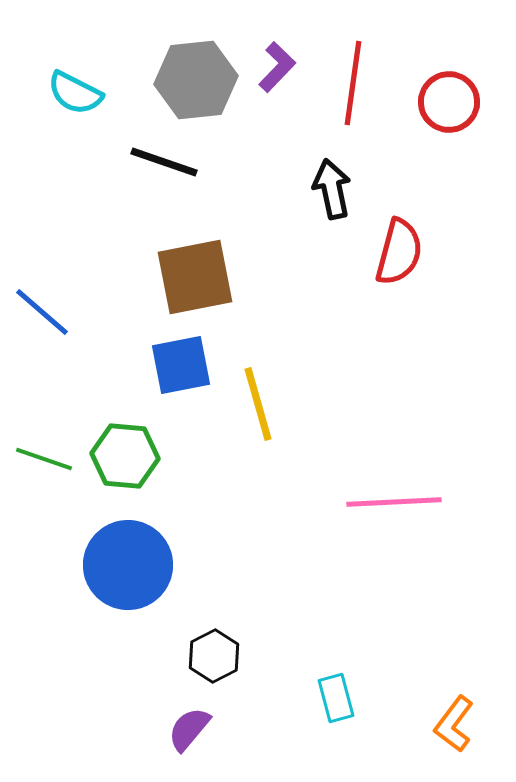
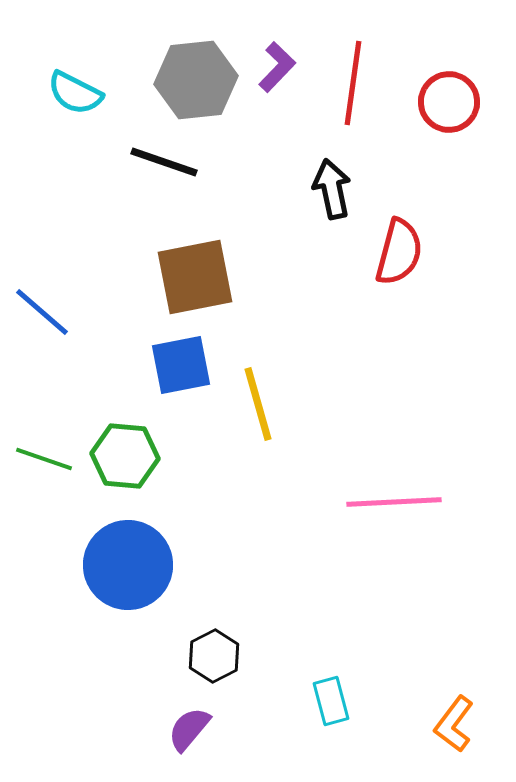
cyan rectangle: moved 5 px left, 3 px down
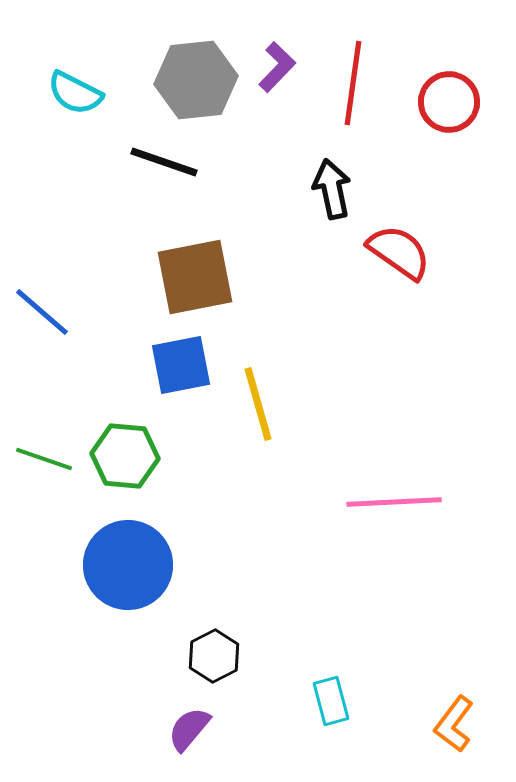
red semicircle: rotated 70 degrees counterclockwise
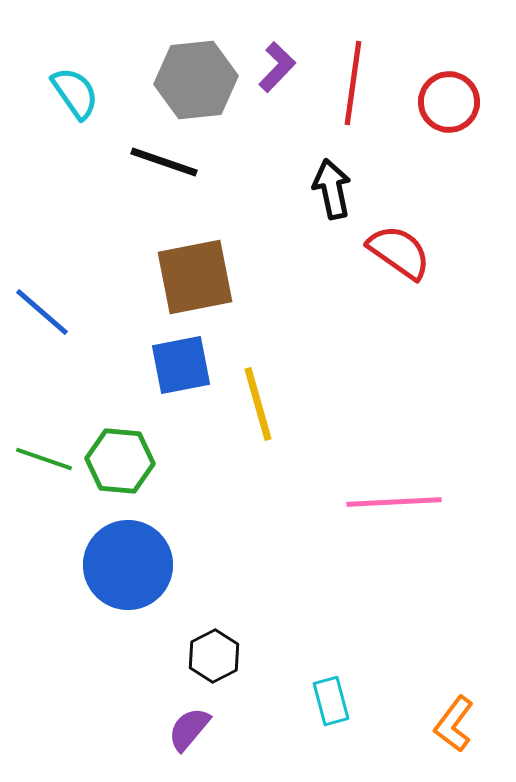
cyan semicircle: rotated 152 degrees counterclockwise
green hexagon: moved 5 px left, 5 px down
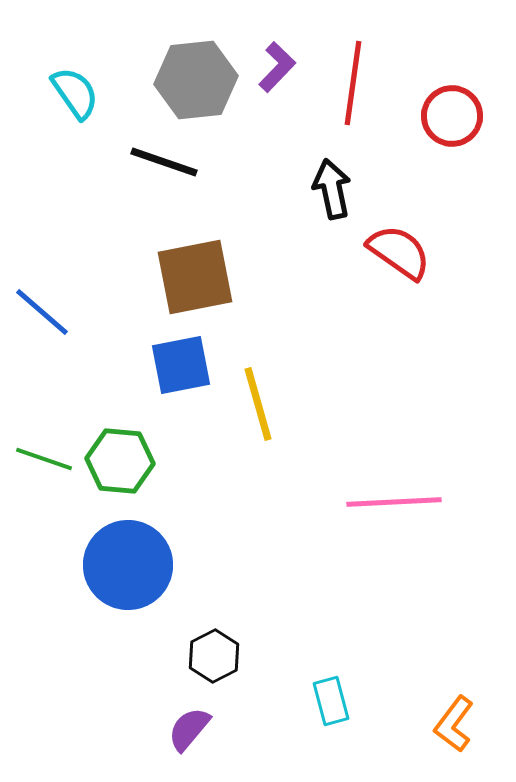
red circle: moved 3 px right, 14 px down
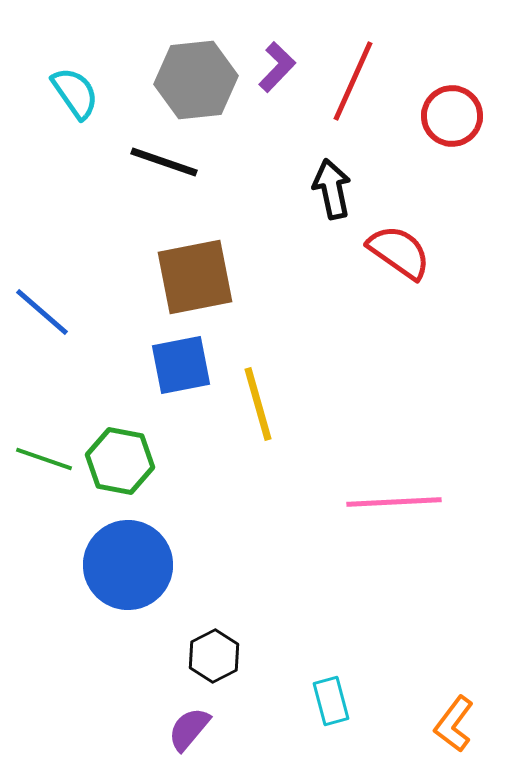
red line: moved 2 px up; rotated 16 degrees clockwise
green hexagon: rotated 6 degrees clockwise
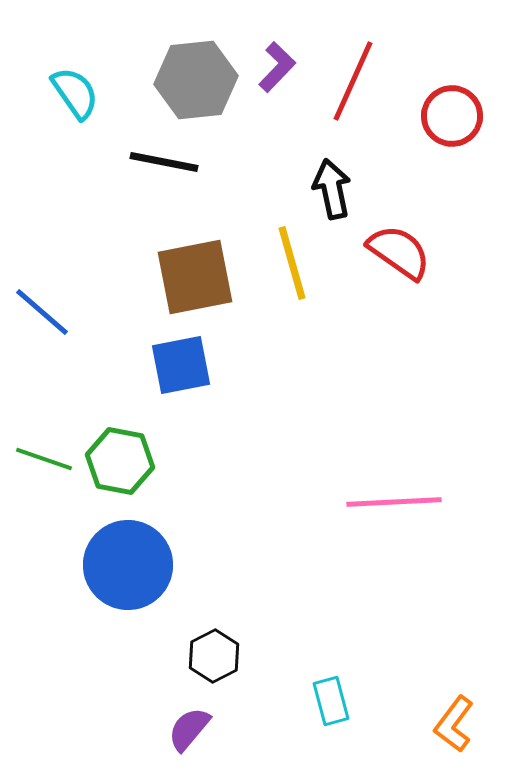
black line: rotated 8 degrees counterclockwise
yellow line: moved 34 px right, 141 px up
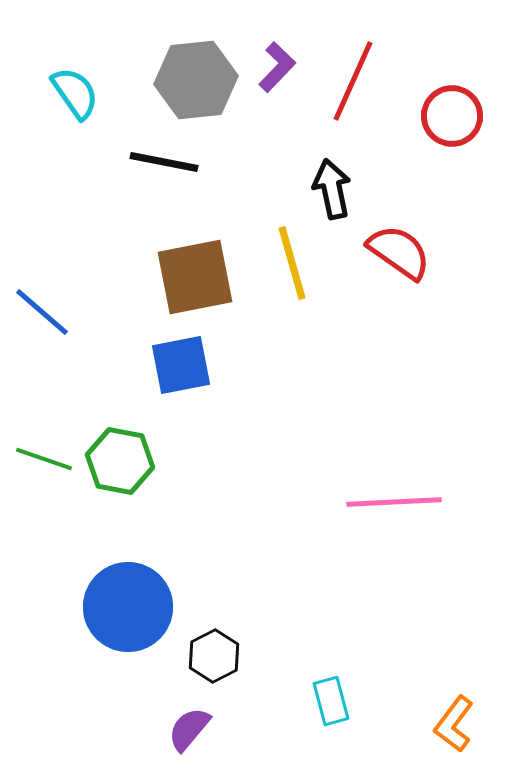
blue circle: moved 42 px down
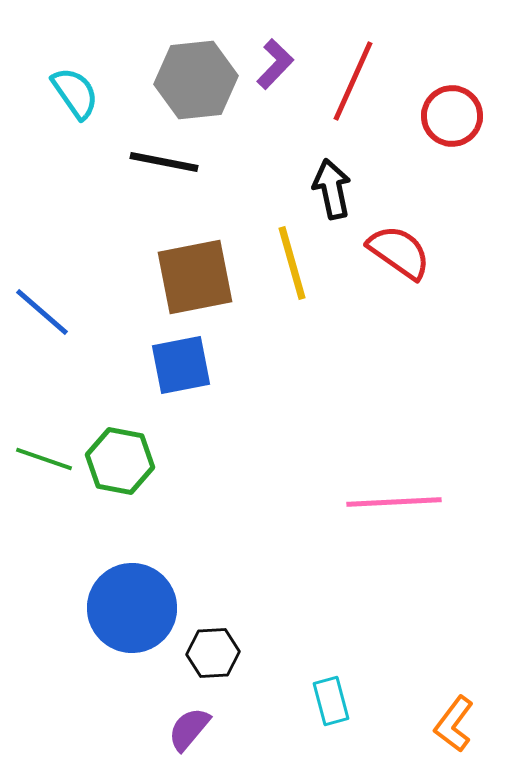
purple L-shape: moved 2 px left, 3 px up
blue circle: moved 4 px right, 1 px down
black hexagon: moved 1 px left, 3 px up; rotated 24 degrees clockwise
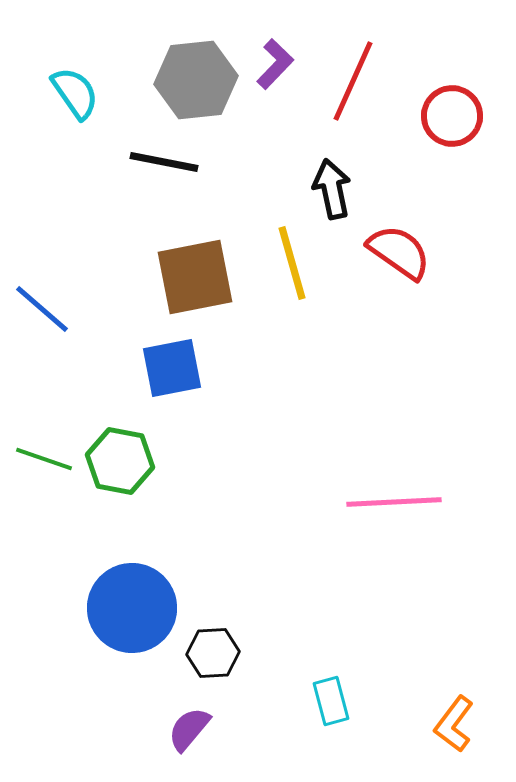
blue line: moved 3 px up
blue square: moved 9 px left, 3 px down
